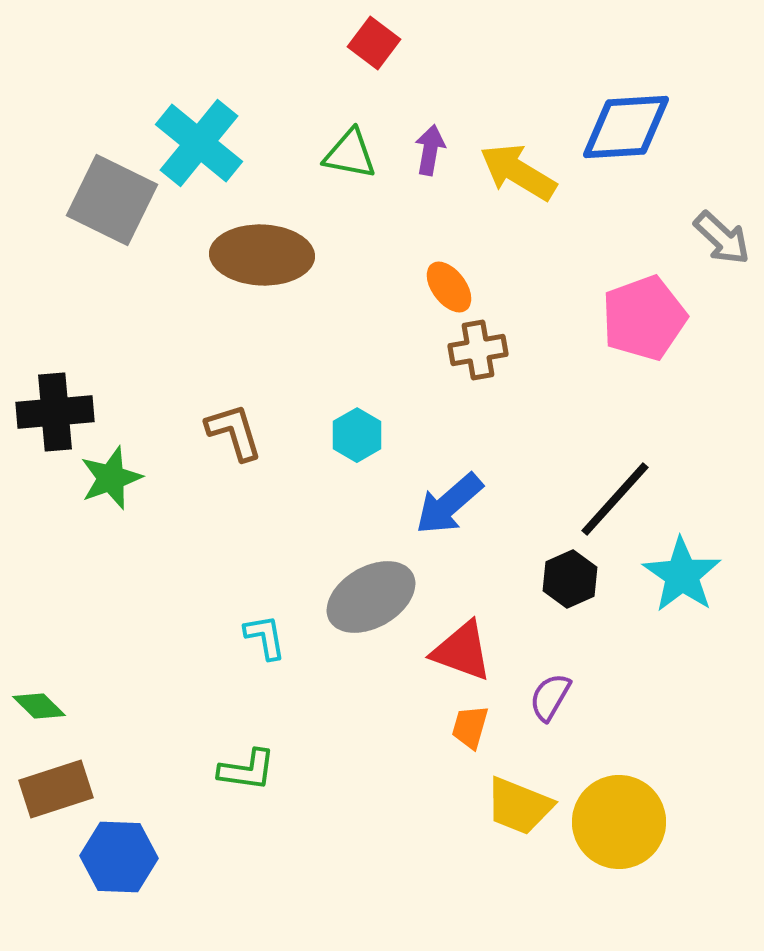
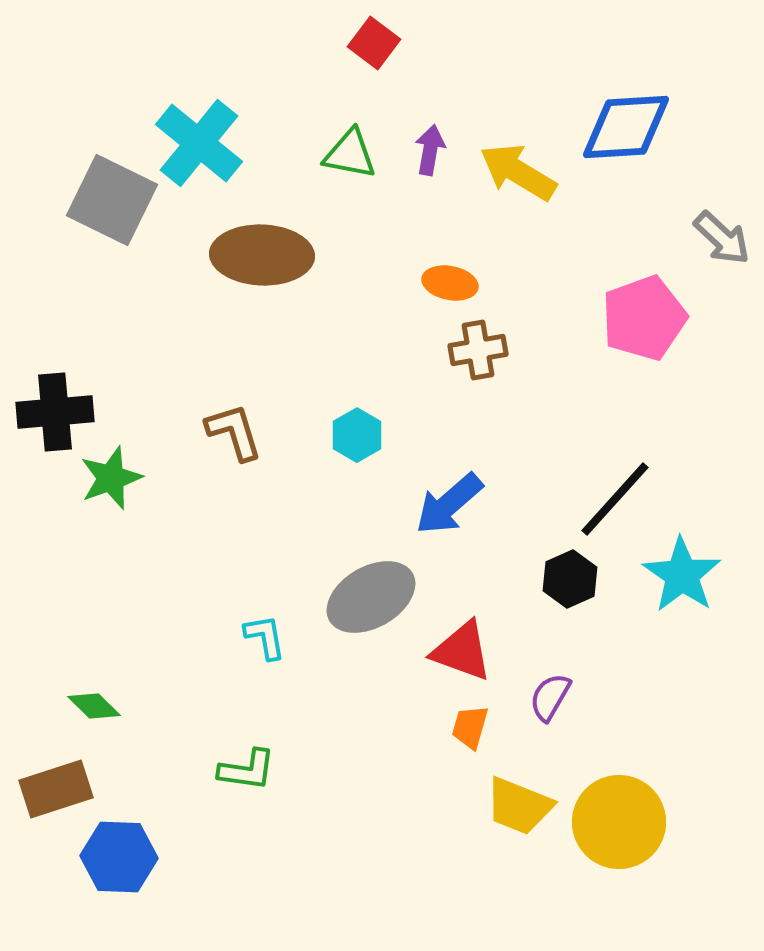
orange ellipse: moved 1 px right, 4 px up; rotated 42 degrees counterclockwise
green diamond: moved 55 px right
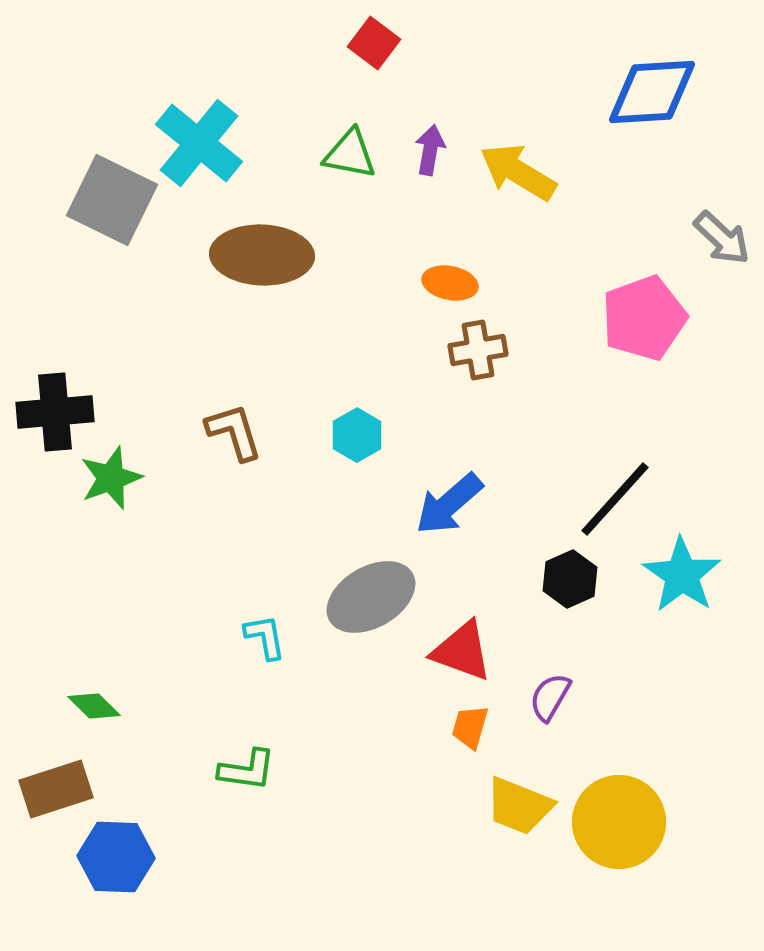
blue diamond: moved 26 px right, 35 px up
blue hexagon: moved 3 px left
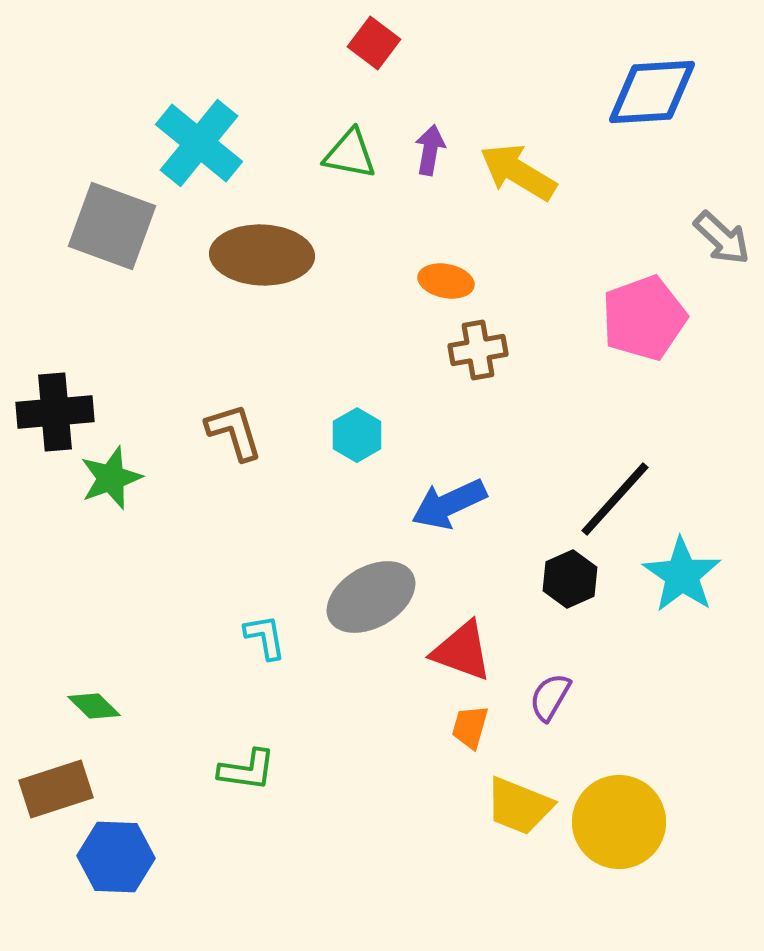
gray square: moved 26 px down; rotated 6 degrees counterclockwise
orange ellipse: moved 4 px left, 2 px up
blue arrow: rotated 16 degrees clockwise
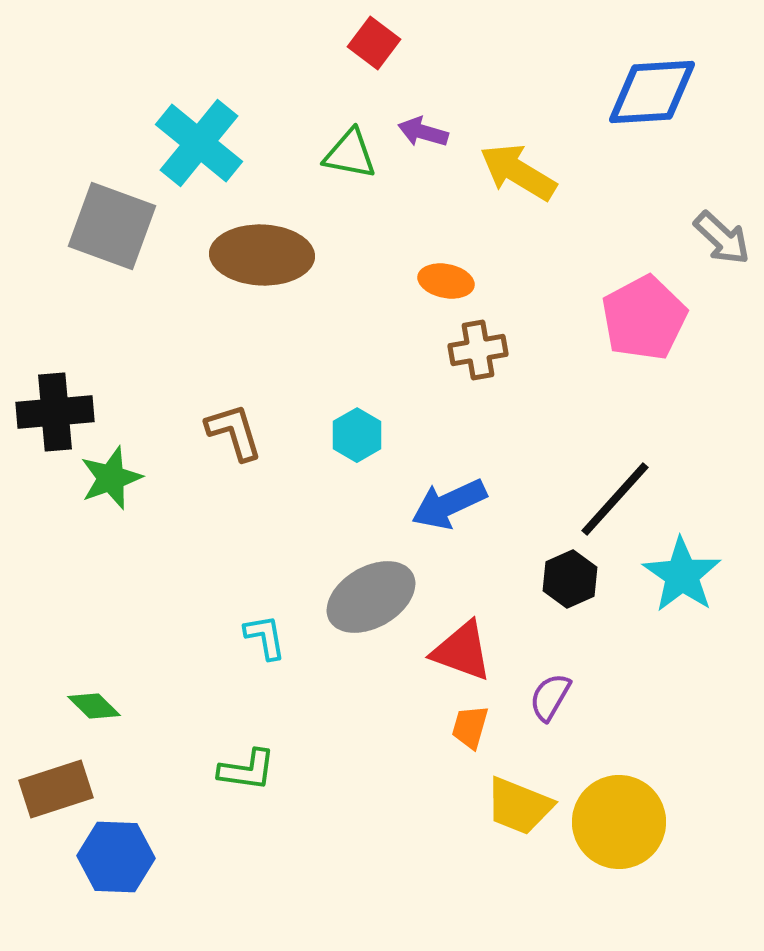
purple arrow: moved 7 px left, 18 px up; rotated 84 degrees counterclockwise
pink pentagon: rotated 8 degrees counterclockwise
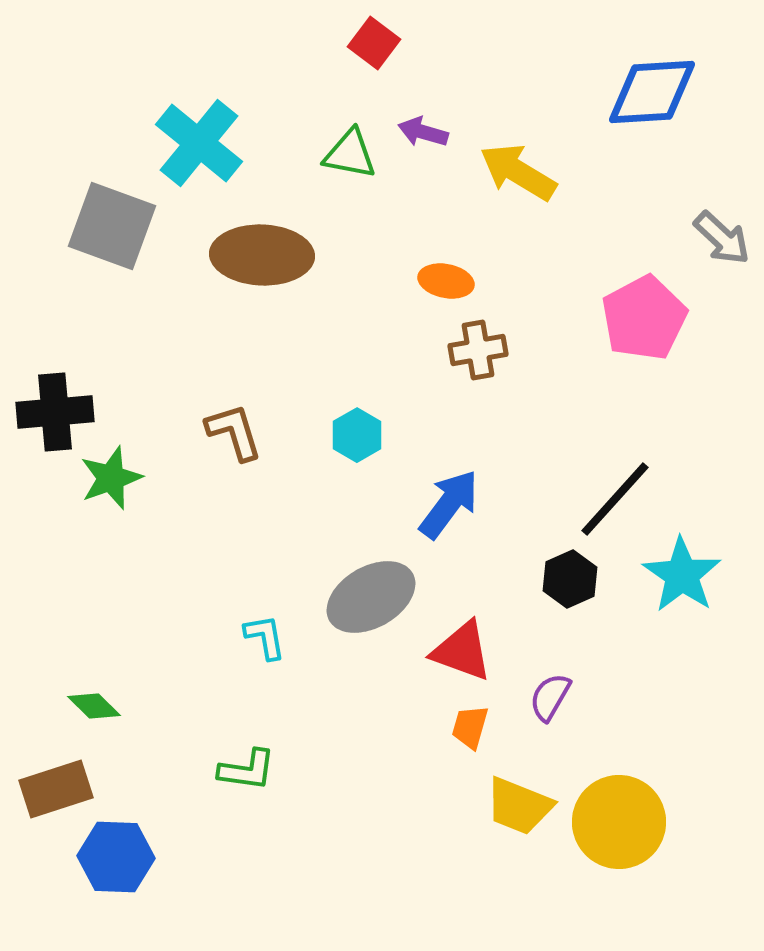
blue arrow: rotated 152 degrees clockwise
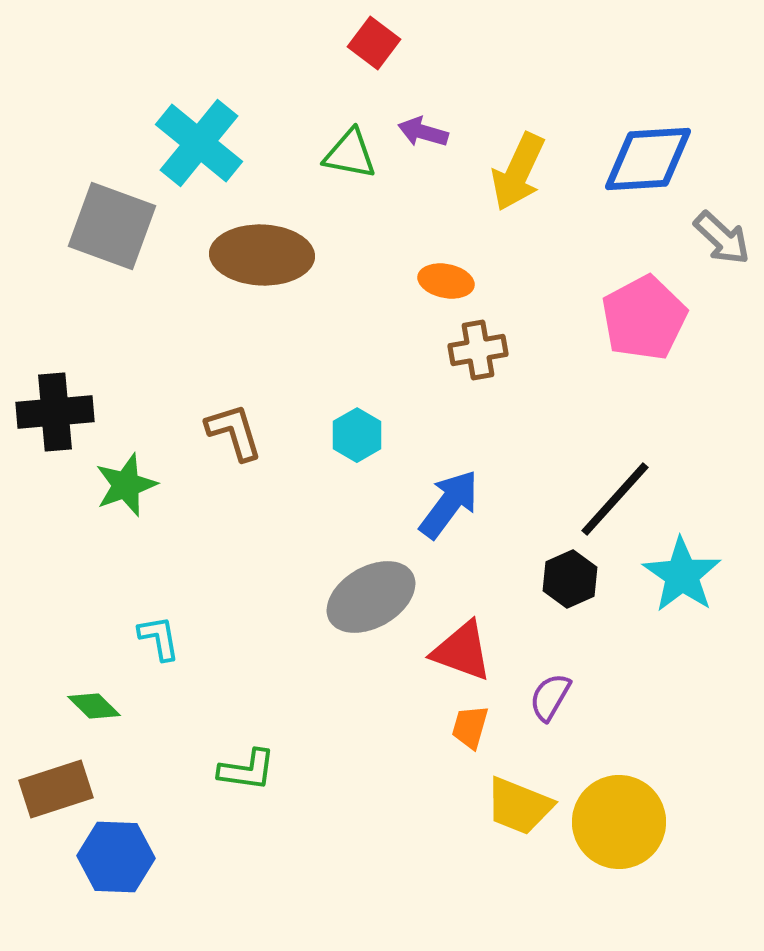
blue diamond: moved 4 px left, 67 px down
yellow arrow: rotated 96 degrees counterclockwise
green star: moved 15 px right, 7 px down
cyan L-shape: moved 106 px left, 1 px down
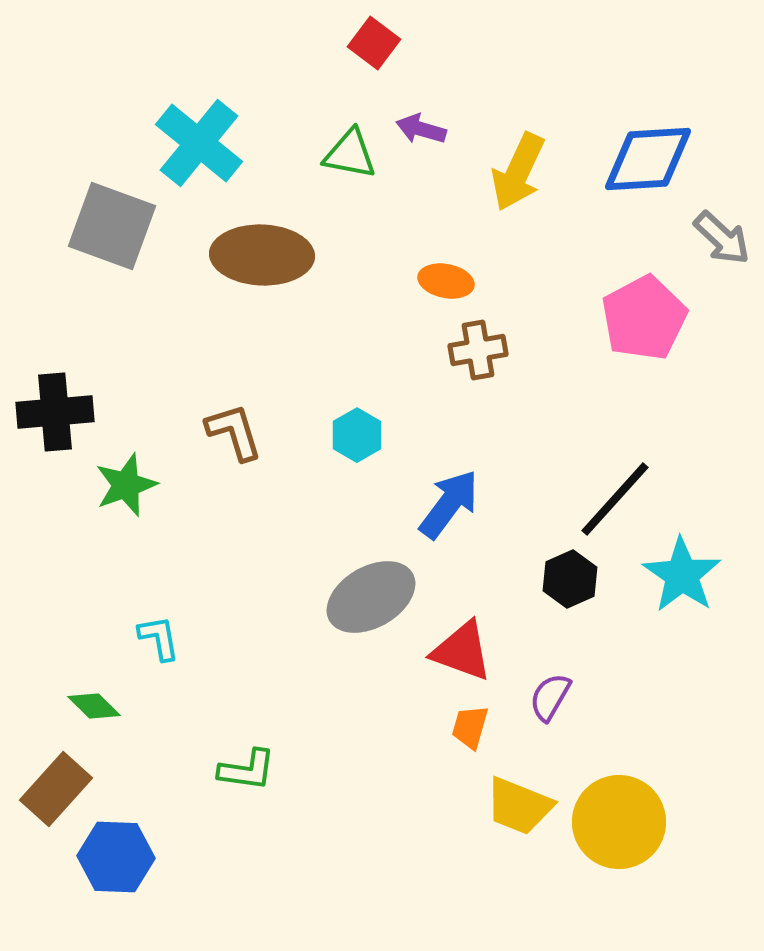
purple arrow: moved 2 px left, 3 px up
brown rectangle: rotated 30 degrees counterclockwise
